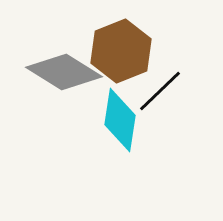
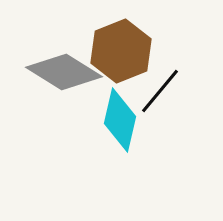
black line: rotated 6 degrees counterclockwise
cyan diamond: rotated 4 degrees clockwise
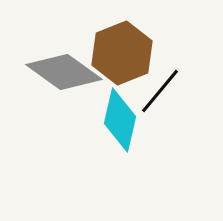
brown hexagon: moved 1 px right, 2 px down
gray diamond: rotated 4 degrees clockwise
